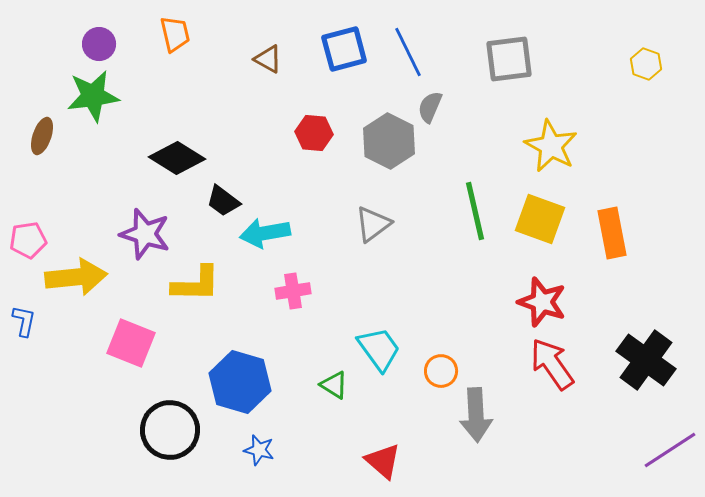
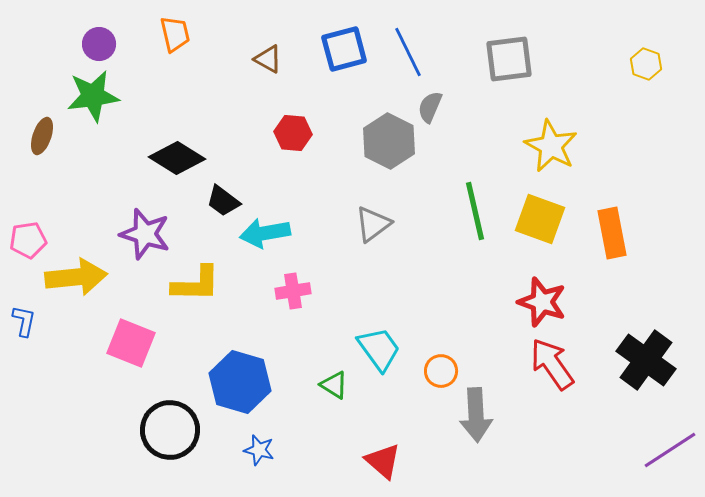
red hexagon: moved 21 px left
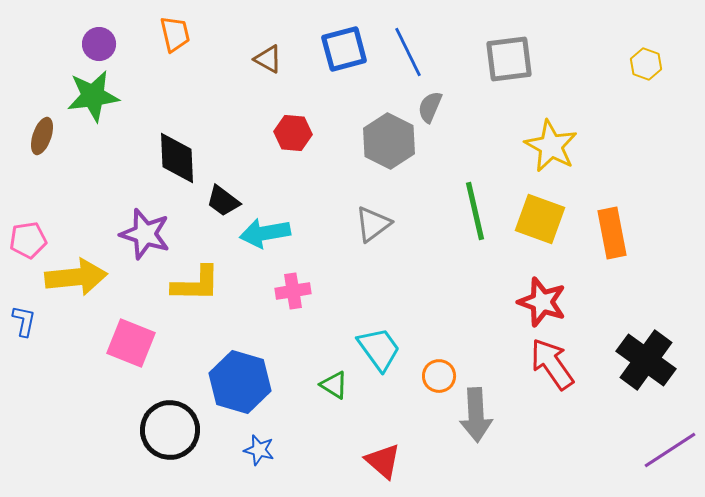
black diamond: rotated 56 degrees clockwise
orange circle: moved 2 px left, 5 px down
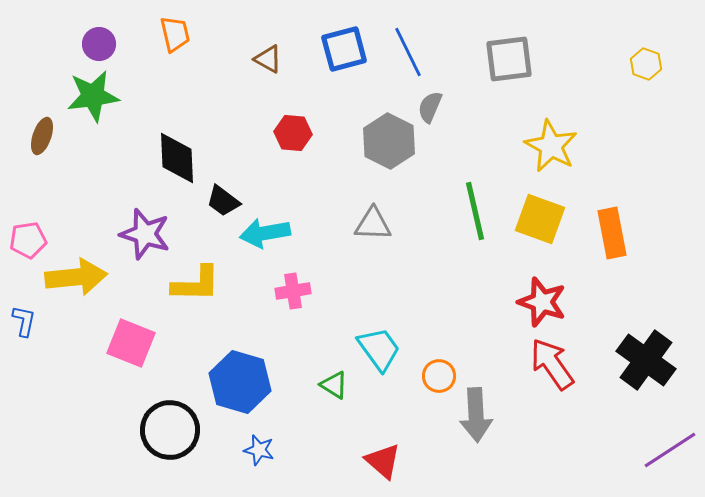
gray triangle: rotated 39 degrees clockwise
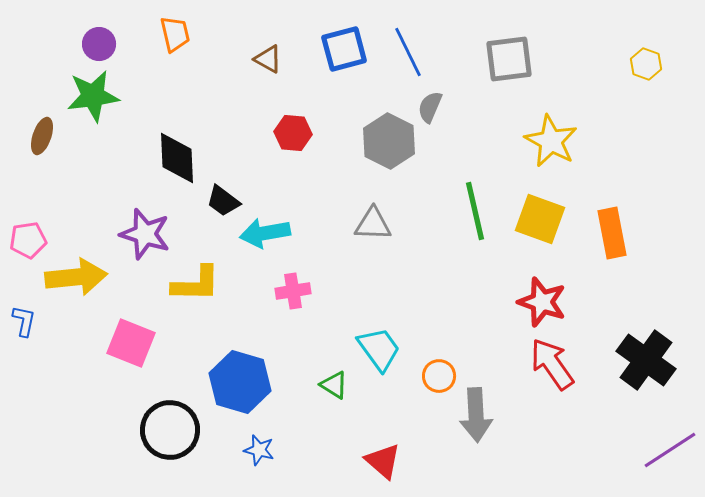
yellow star: moved 5 px up
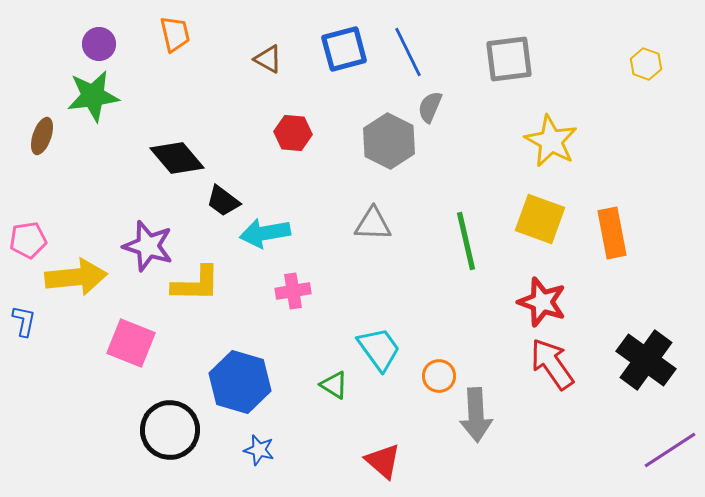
black diamond: rotated 38 degrees counterclockwise
green line: moved 9 px left, 30 px down
purple star: moved 3 px right, 12 px down
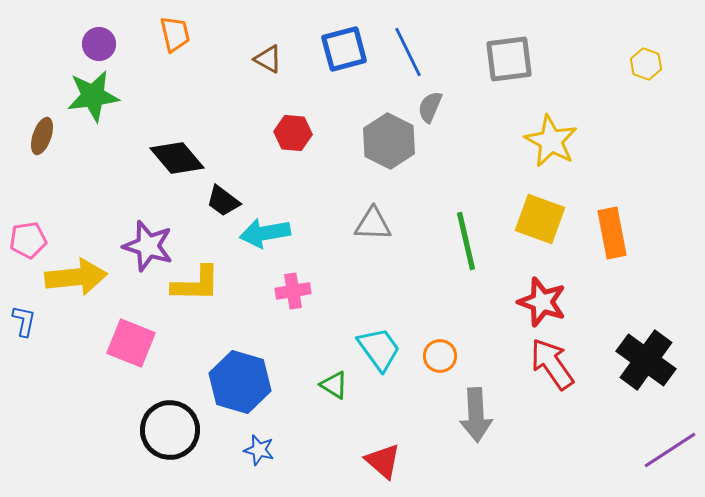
orange circle: moved 1 px right, 20 px up
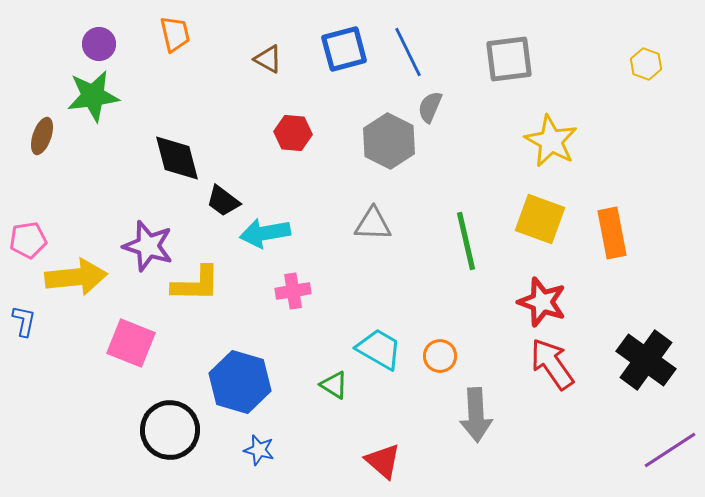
black diamond: rotated 26 degrees clockwise
cyan trapezoid: rotated 24 degrees counterclockwise
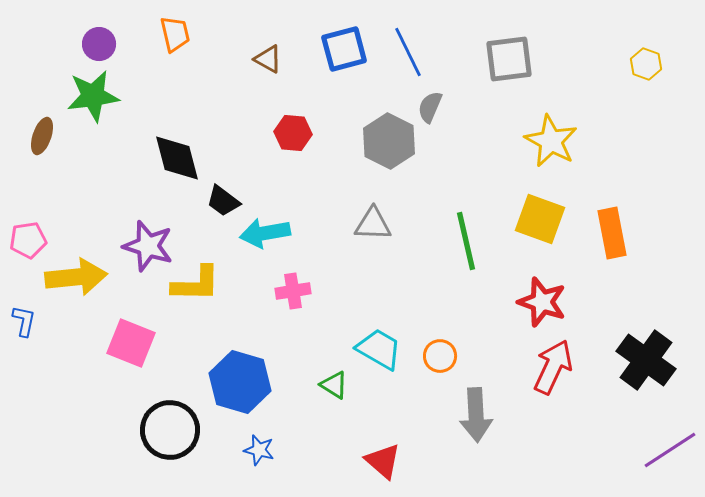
red arrow: moved 1 px right, 3 px down; rotated 60 degrees clockwise
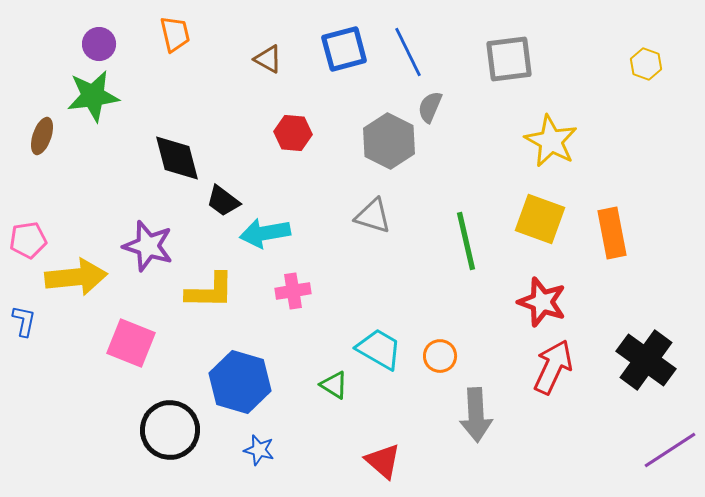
gray triangle: moved 8 px up; rotated 15 degrees clockwise
yellow L-shape: moved 14 px right, 7 px down
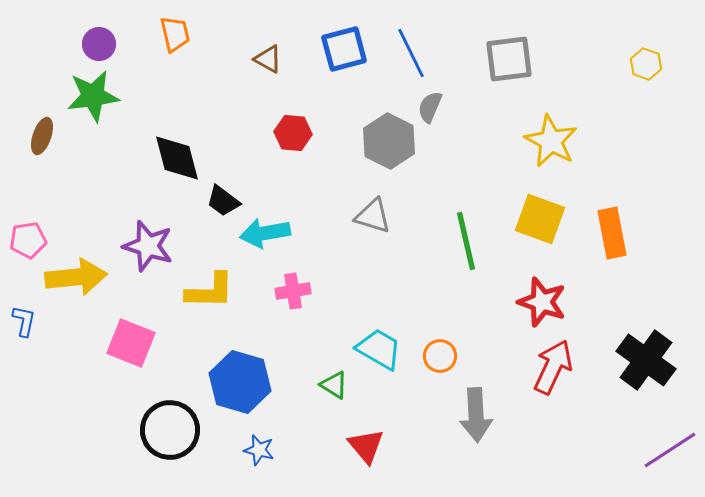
blue line: moved 3 px right, 1 px down
red triangle: moved 17 px left, 15 px up; rotated 9 degrees clockwise
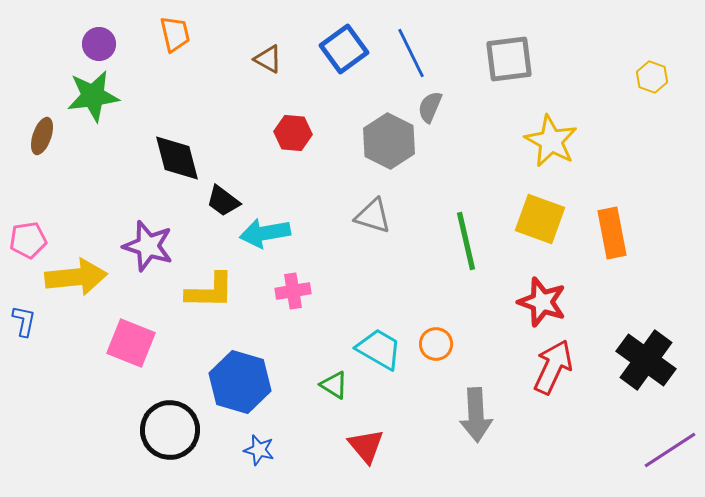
blue square: rotated 21 degrees counterclockwise
yellow hexagon: moved 6 px right, 13 px down
orange circle: moved 4 px left, 12 px up
